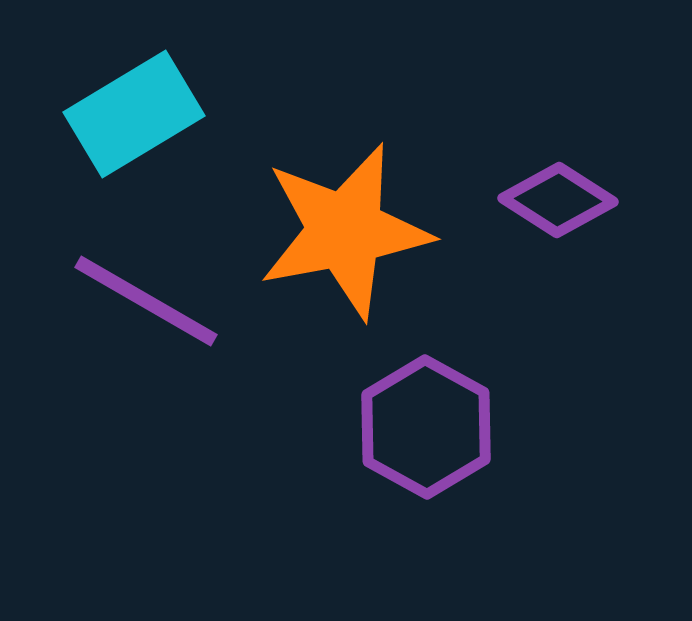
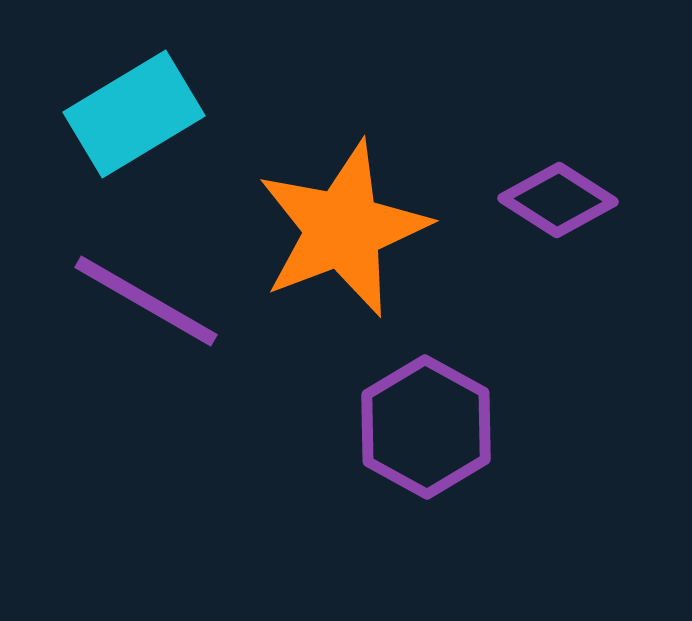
orange star: moved 2 px left, 2 px up; rotated 10 degrees counterclockwise
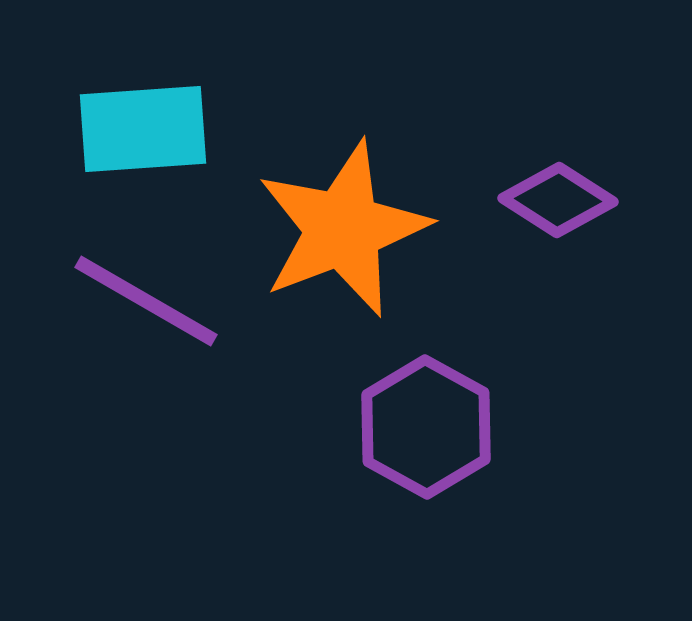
cyan rectangle: moved 9 px right, 15 px down; rotated 27 degrees clockwise
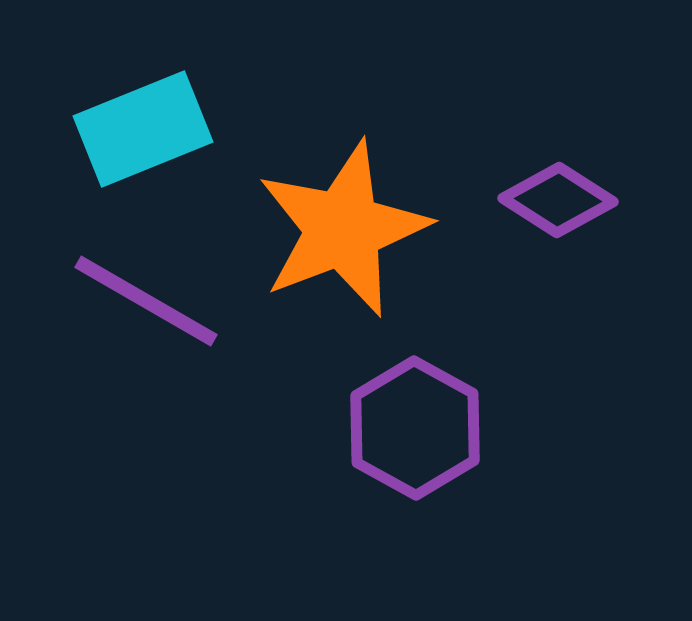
cyan rectangle: rotated 18 degrees counterclockwise
purple hexagon: moved 11 px left, 1 px down
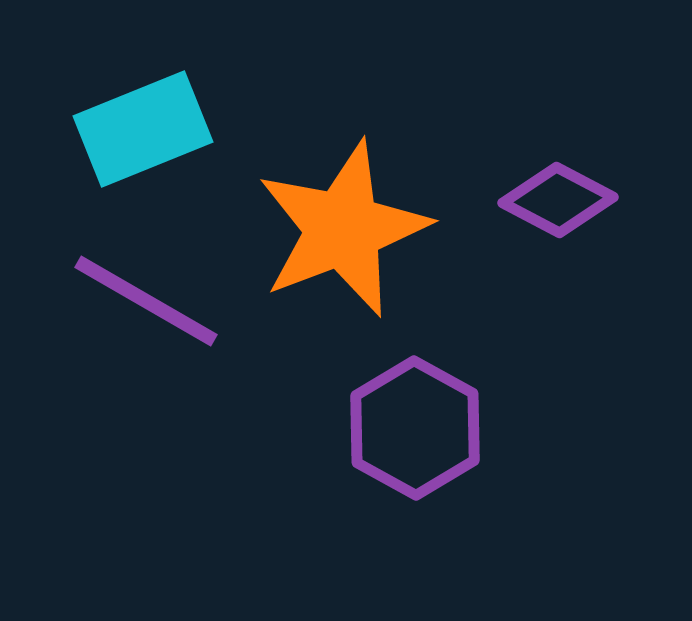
purple diamond: rotated 5 degrees counterclockwise
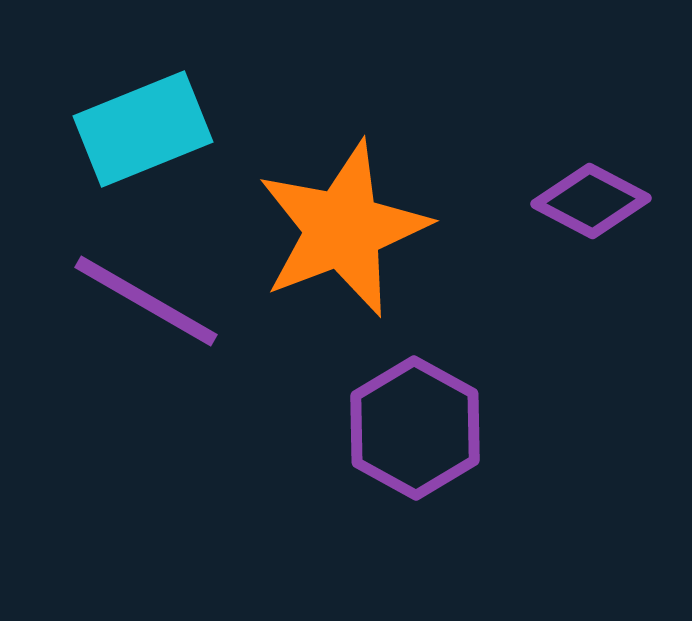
purple diamond: moved 33 px right, 1 px down
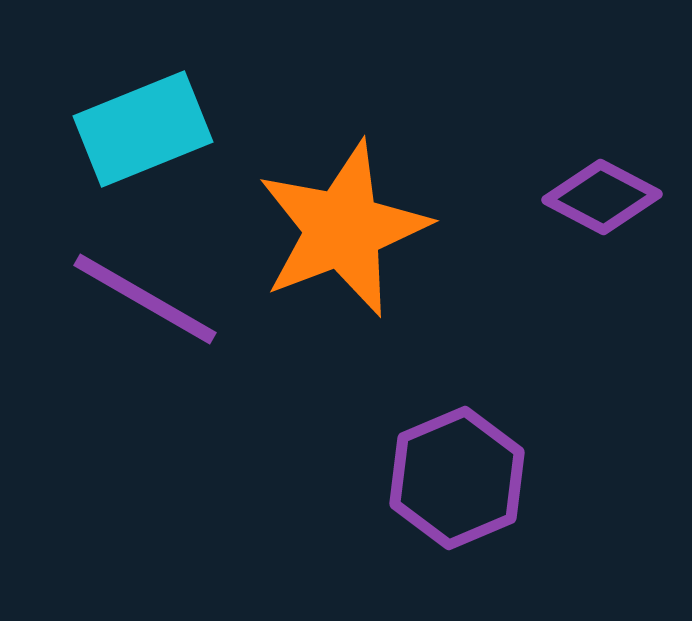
purple diamond: moved 11 px right, 4 px up
purple line: moved 1 px left, 2 px up
purple hexagon: moved 42 px right, 50 px down; rotated 8 degrees clockwise
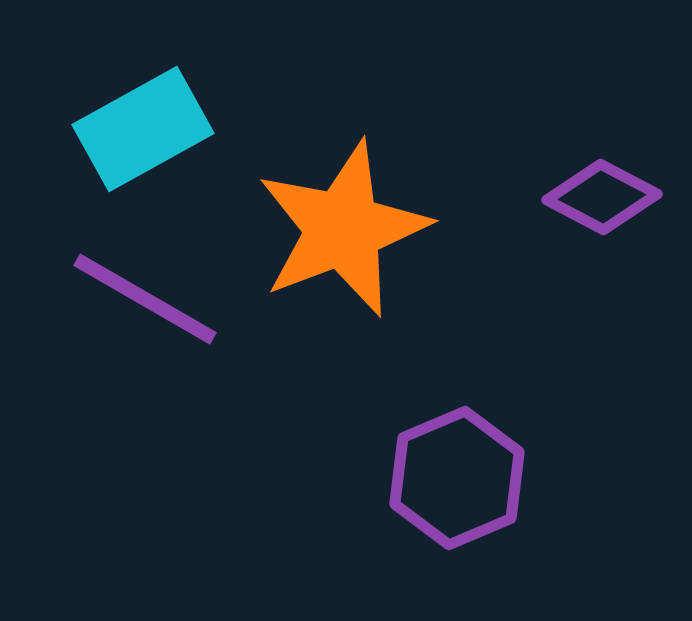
cyan rectangle: rotated 7 degrees counterclockwise
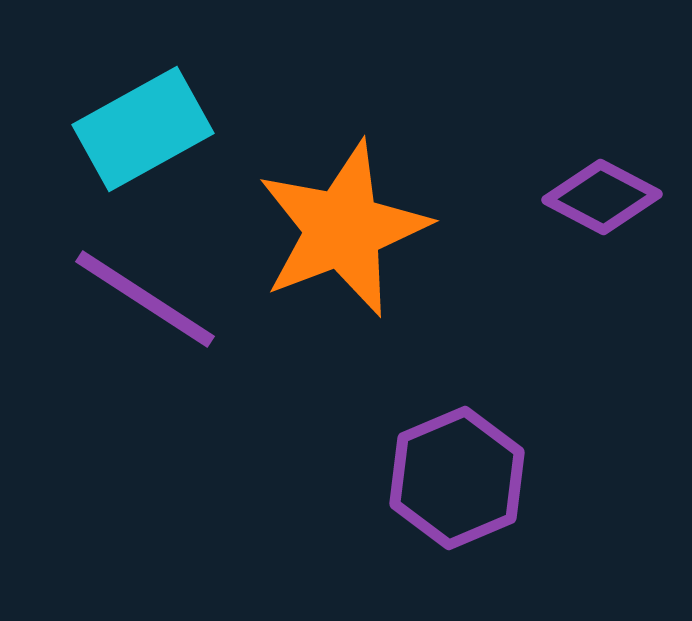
purple line: rotated 3 degrees clockwise
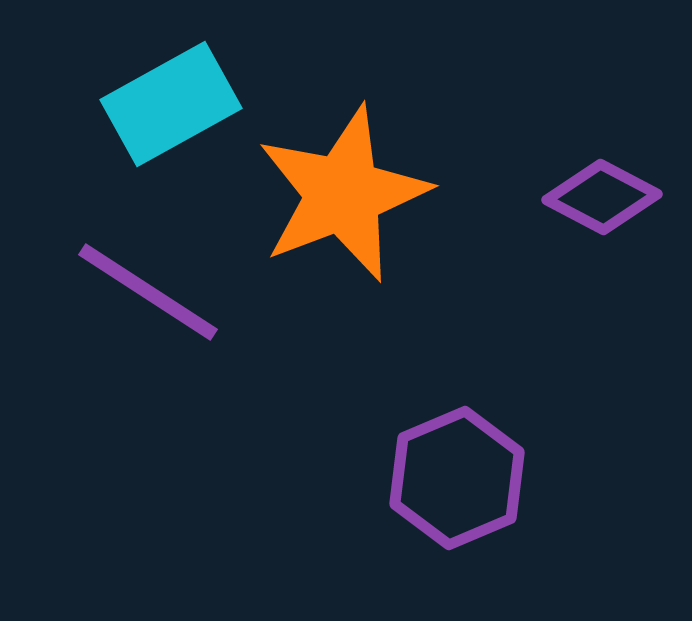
cyan rectangle: moved 28 px right, 25 px up
orange star: moved 35 px up
purple line: moved 3 px right, 7 px up
